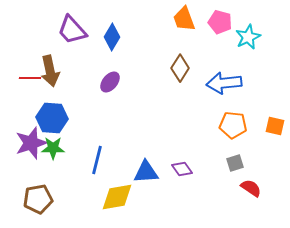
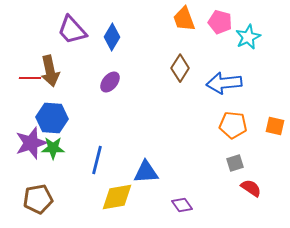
purple diamond: moved 36 px down
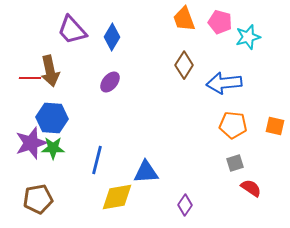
cyan star: rotated 10 degrees clockwise
brown diamond: moved 4 px right, 3 px up
purple diamond: moved 3 px right; rotated 70 degrees clockwise
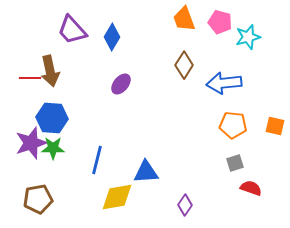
purple ellipse: moved 11 px right, 2 px down
red semicircle: rotated 15 degrees counterclockwise
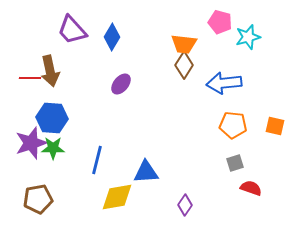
orange trapezoid: moved 25 px down; rotated 64 degrees counterclockwise
